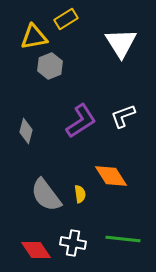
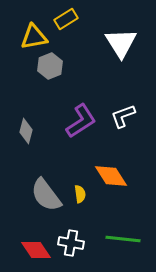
white cross: moved 2 px left
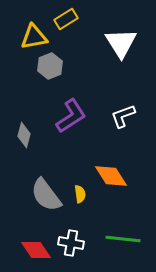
purple L-shape: moved 10 px left, 5 px up
gray diamond: moved 2 px left, 4 px down
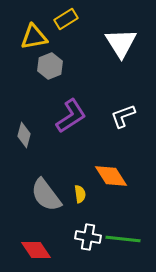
white cross: moved 17 px right, 6 px up
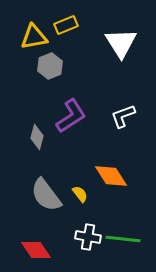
yellow rectangle: moved 6 px down; rotated 10 degrees clockwise
gray diamond: moved 13 px right, 2 px down
yellow semicircle: rotated 30 degrees counterclockwise
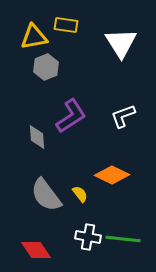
yellow rectangle: rotated 30 degrees clockwise
gray hexagon: moved 4 px left, 1 px down
gray diamond: rotated 20 degrees counterclockwise
orange diamond: moved 1 px right, 1 px up; rotated 32 degrees counterclockwise
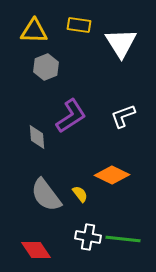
yellow rectangle: moved 13 px right
yellow triangle: moved 6 px up; rotated 12 degrees clockwise
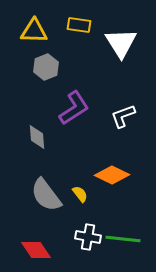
purple L-shape: moved 3 px right, 8 px up
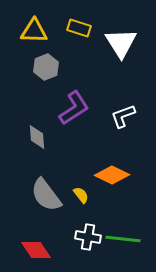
yellow rectangle: moved 3 px down; rotated 10 degrees clockwise
yellow semicircle: moved 1 px right, 1 px down
